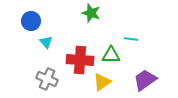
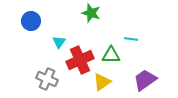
cyan triangle: moved 13 px right; rotated 16 degrees clockwise
red cross: rotated 28 degrees counterclockwise
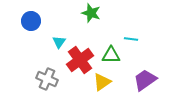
red cross: rotated 12 degrees counterclockwise
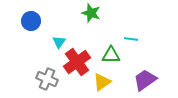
red cross: moved 3 px left, 2 px down
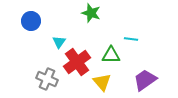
yellow triangle: rotated 36 degrees counterclockwise
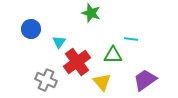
blue circle: moved 8 px down
green triangle: moved 2 px right
gray cross: moved 1 px left, 1 px down
